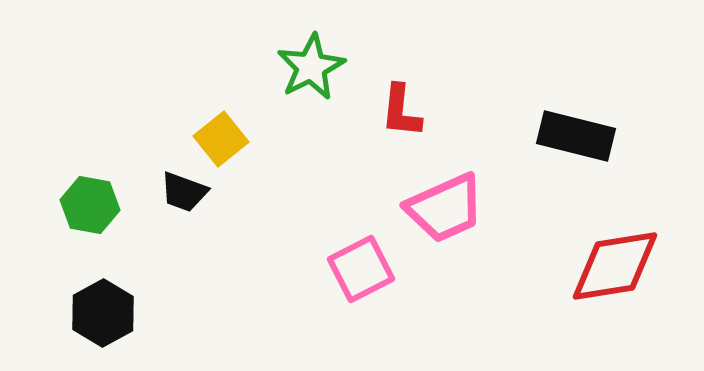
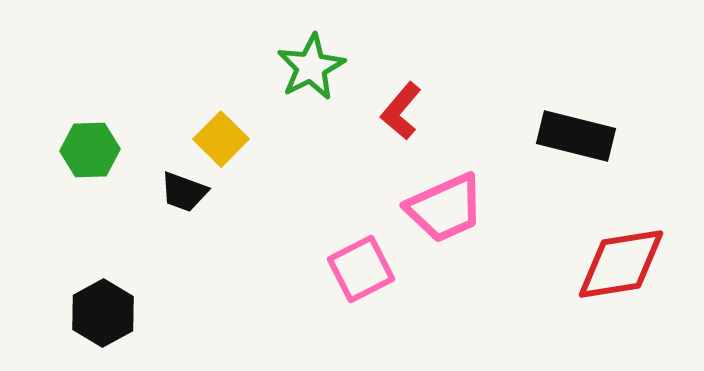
red L-shape: rotated 34 degrees clockwise
yellow square: rotated 6 degrees counterclockwise
green hexagon: moved 55 px up; rotated 12 degrees counterclockwise
red diamond: moved 6 px right, 2 px up
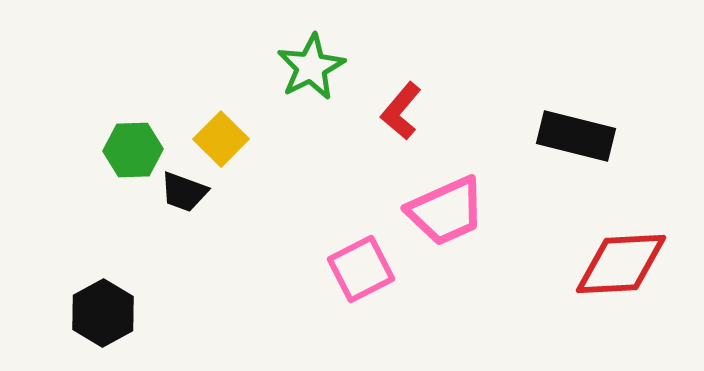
green hexagon: moved 43 px right
pink trapezoid: moved 1 px right, 3 px down
red diamond: rotated 6 degrees clockwise
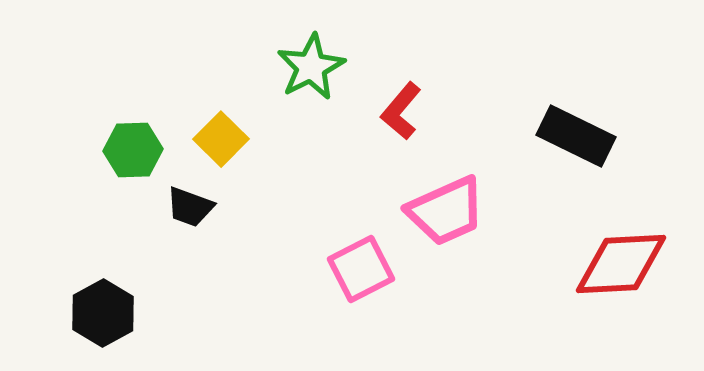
black rectangle: rotated 12 degrees clockwise
black trapezoid: moved 6 px right, 15 px down
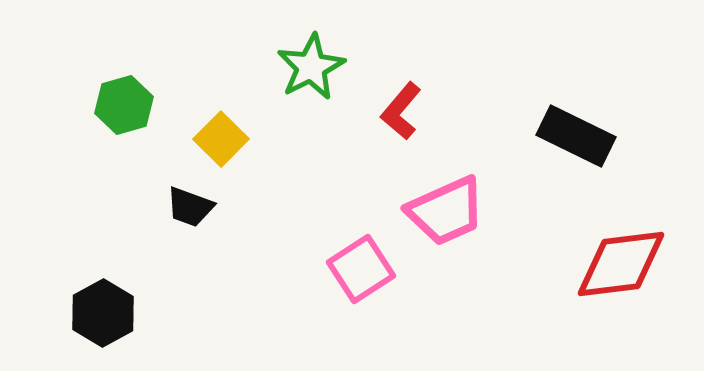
green hexagon: moved 9 px left, 45 px up; rotated 14 degrees counterclockwise
red diamond: rotated 4 degrees counterclockwise
pink square: rotated 6 degrees counterclockwise
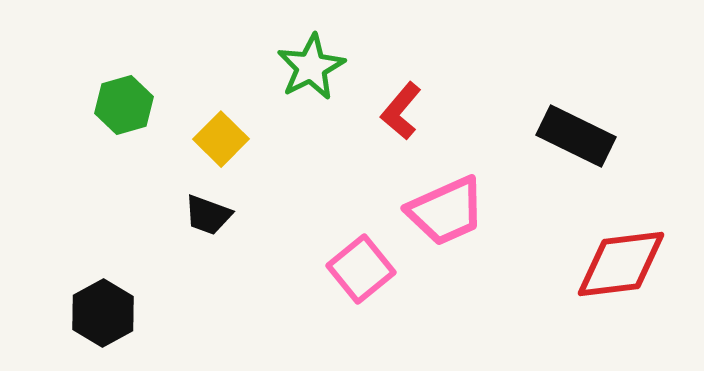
black trapezoid: moved 18 px right, 8 px down
pink square: rotated 6 degrees counterclockwise
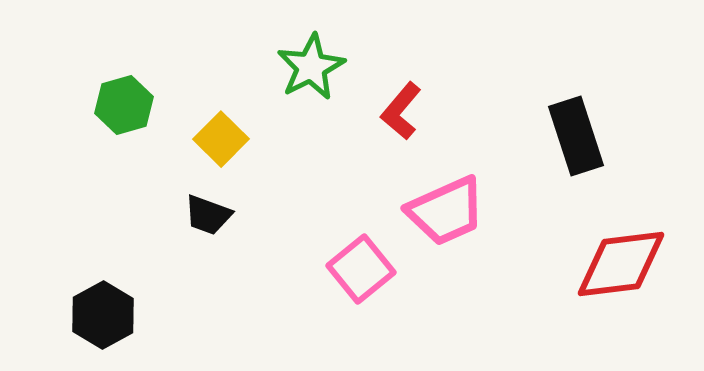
black rectangle: rotated 46 degrees clockwise
black hexagon: moved 2 px down
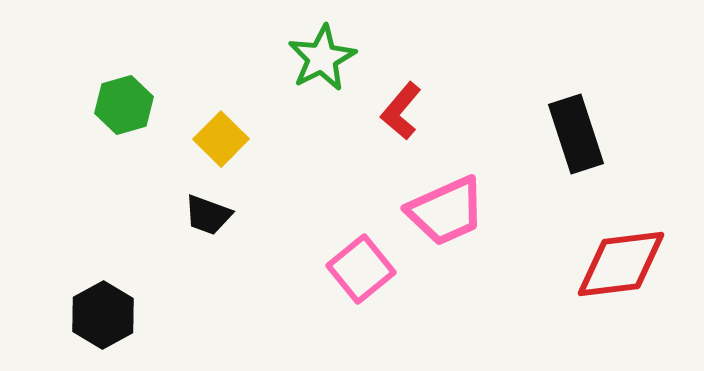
green star: moved 11 px right, 9 px up
black rectangle: moved 2 px up
